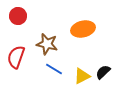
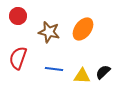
orange ellipse: rotated 40 degrees counterclockwise
brown star: moved 2 px right, 12 px up
red semicircle: moved 2 px right, 1 px down
blue line: rotated 24 degrees counterclockwise
yellow triangle: rotated 30 degrees clockwise
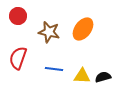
black semicircle: moved 5 px down; rotated 28 degrees clockwise
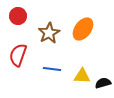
brown star: moved 1 px down; rotated 30 degrees clockwise
red semicircle: moved 3 px up
blue line: moved 2 px left
black semicircle: moved 6 px down
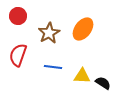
blue line: moved 1 px right, 2 px up
black semicircle: rotated 49 degrees clockwise
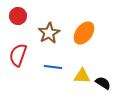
orange ellipse: moved 1 px right, 4 px down
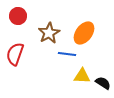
red semicircle: moved 3 px left, 1 px up
blue line: moved 14 px right, 13 px up
